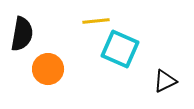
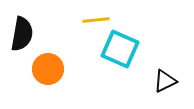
yellow line: moved 1 px up
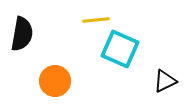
orange circle: moved 7 px right, 12 px down
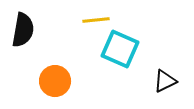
black semicircle: moved 1 px right, 4 px up
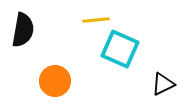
black triangle: moved 2 px left, 3 px down
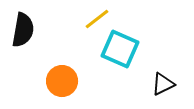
yellow line: moved 1 px right, 1 px up; rotated 32 degrees counterclockwise
orange circle: moved 7 px right
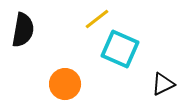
orange circle: moved 3 px right, 3 px down
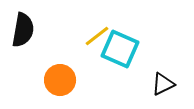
yellow line: moved 17 px down
orange circle: moved 5 px left, 4 px up
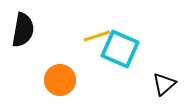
yellow line: rotated 20 degrees clockwise
black triangle: moved 1 px right; rotated 15 degrees counterclockwise
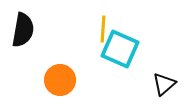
yellow line: moved 6 px right, 7 px up; rotated 68 degrees counterclockwise
